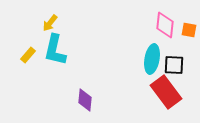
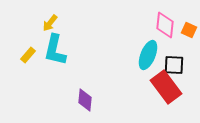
orange square: rotated 14 degrees clockwise
cyan ellipse: moved 4 px left, 4 px up; rotated 12 degrees clockwise
red rectangle: moved 5 px up
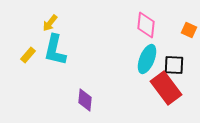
pink diamond: moved 19 px left
cyan ellipse: moved 1 px left, 4 px down
red rectangle: moved 1 px down
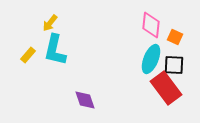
pink diamond: moved 5 px right
orange square: moved 14 px left, 7 px down
cyan ellipse: moved 4 px right
purple diamond: rotated 25 degrees counterclockwise
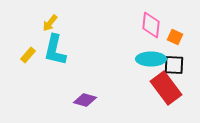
cyan ellipse: rotated 68 degrees clockwise
purple diamond: rotated 55 degrees counterclockwise
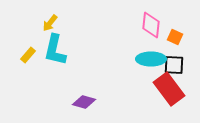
red rectangle: moved 3 px right, 1 px down
purple diamond: moved 1 px left, 2 px down
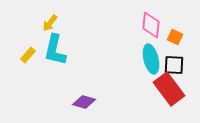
cyan ellipse: rotated 76 degrees clockwise
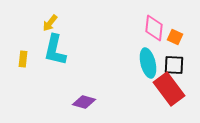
pink diamond: moved 3 px right, 3 px down
yellow rectangle: moved 5 px left, 4 px down; rotated 35 degrees counterclockwise
cyan ellipse: moved 3 px left, 4 px down
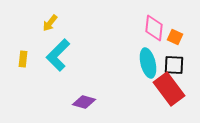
cyan L-shape: moved 3 px right, 5 px down; rotated 32 degrees clockwise
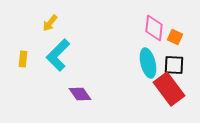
purple diamond: moved 4 px left, 8 px up; rotated 40 degrees clockwise
